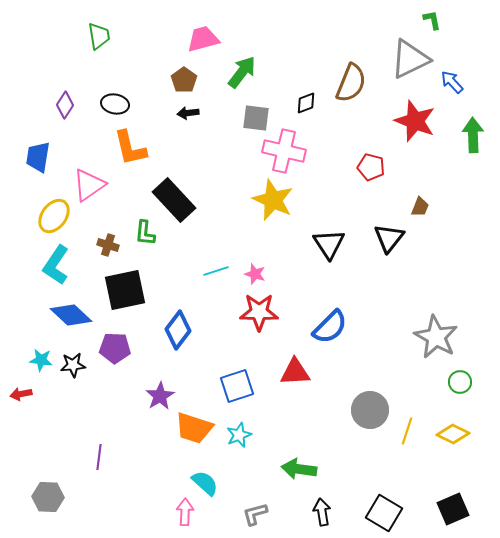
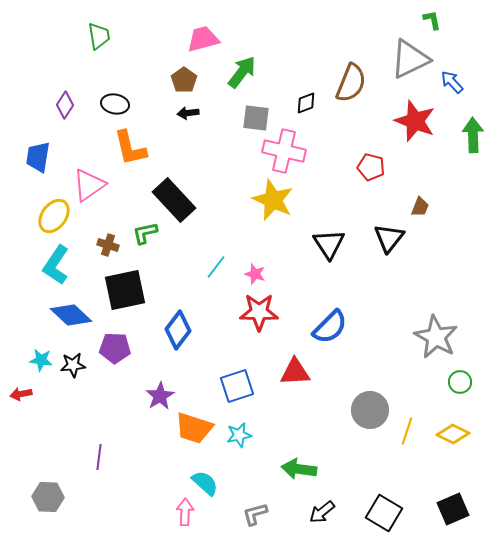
green L-shape at (145, 233): rotated 72 degrees clockwise
cyan line at (216, 271): moved 4 px up; rotated 35 degrees counterclockwise
cyan star at (239, 435): rotated 10 degrees clockwise
black arrow at (322, 512): rotated 120 degrees counterclockwise
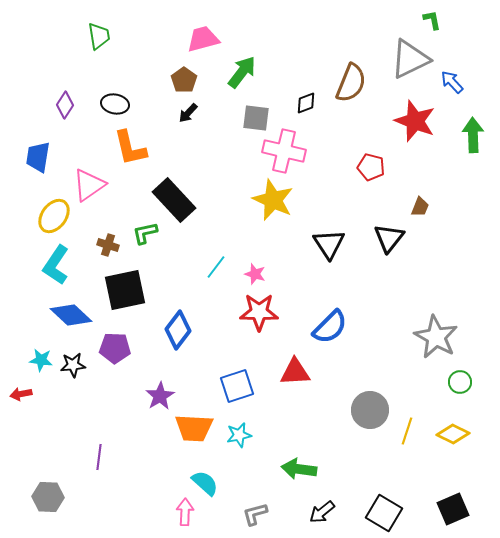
black arrow at (188, 113): rotated 40 degrees counterclockwise
orange trapezoid at (194, 428): rotated 15 degrees counterclockwise
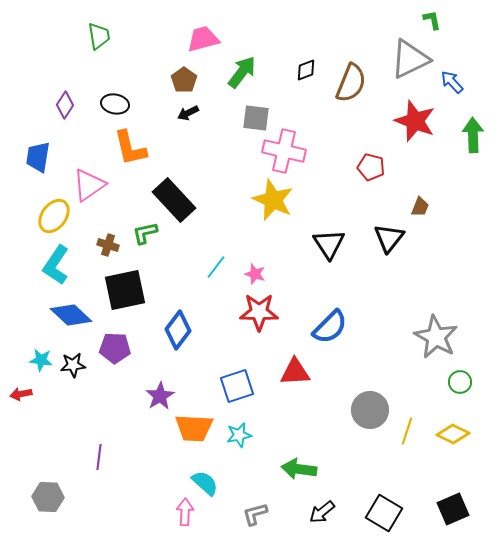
black diamond at (306, 103): moved 33 px up
black arrow at (188, 113): rotated 20 degrees clockwise
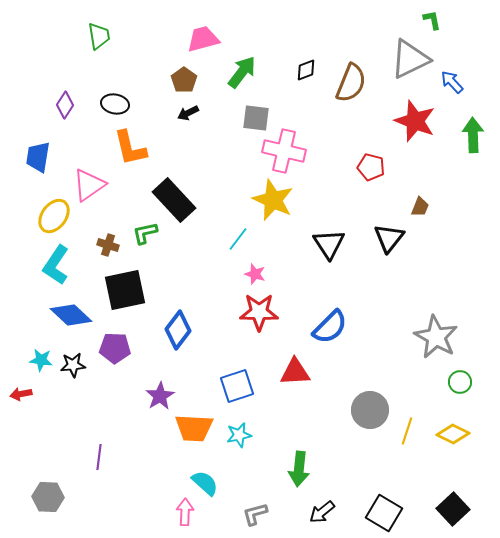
cyan line at (216, 267): moved 22 px right, 28 px up
green arrow at (299, 469): rotated 92 degrees counterclockwise
black square at (453, 509): rotated 20 degrees counterclockwise
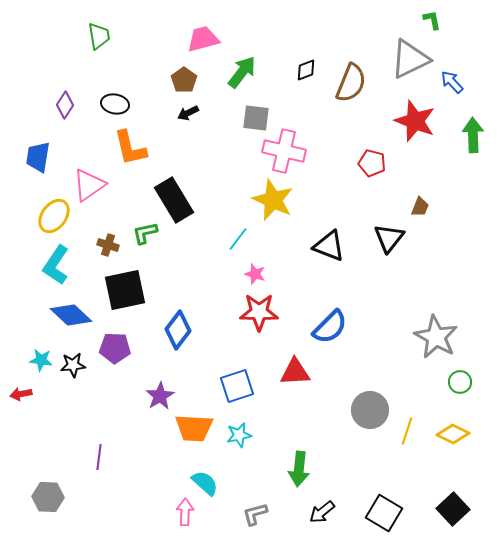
red pentagon at (371, 167): moved 1 px right, 4 px up
black rectangle at (174, 200): rotated 12 degrees clockwise
black triangle at (329, 244): moved 2 px down; rotated 36 degrees counterclockwise
